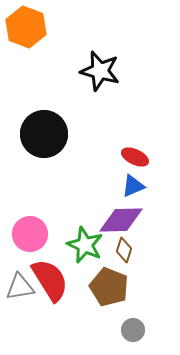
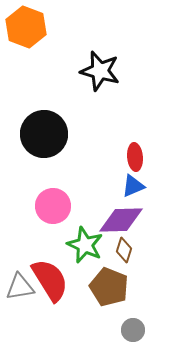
red ellipse: rotated 60 degrees clockwise
pink circle: moved 23 px right, 28 px up
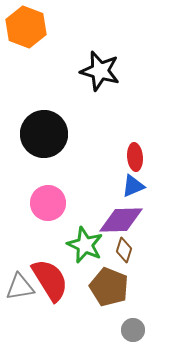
pink circle: moved 5 px left, 3 px up
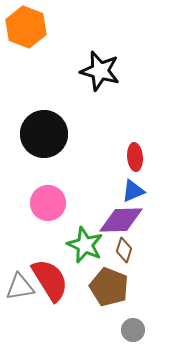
blue triangle: moved 5 px down
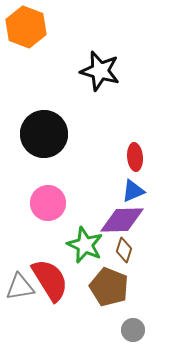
purple diamond: moved 1 px right
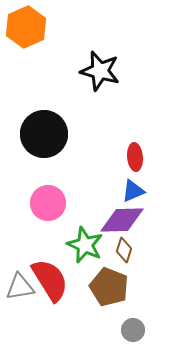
orange hexagon: rotated 15 degrees clockwise
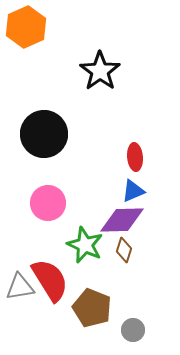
black star: rotated 21 degrees clockwise
brown pentagon: moved 17 px left, 21 px down
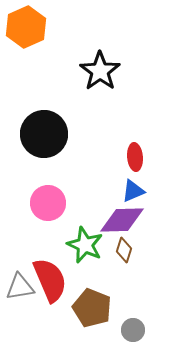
red semicircle: rotated 9 degrees clockwise
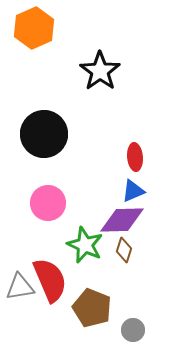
orange hexagon: moved 8 px right, 1 px down
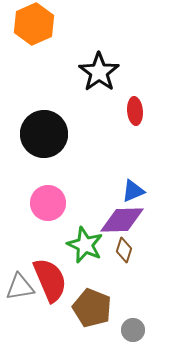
orange hexagon: moved 4 px up
black star: moved 1 px left, 1 px down
red ellipse: moved 46 px up
